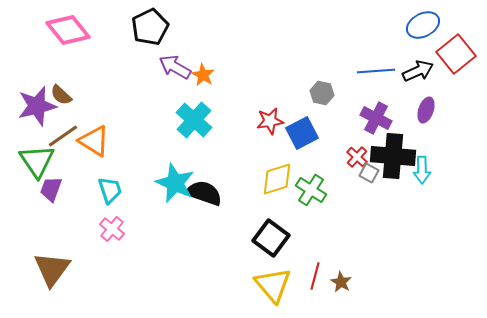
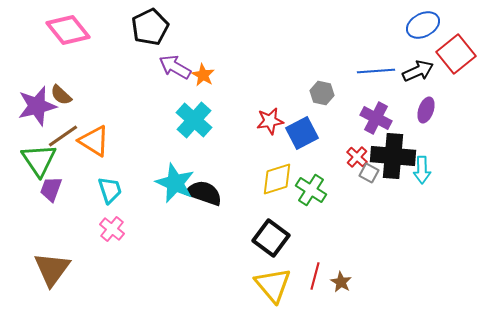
green triangle: moved 2 px right, 1 px up
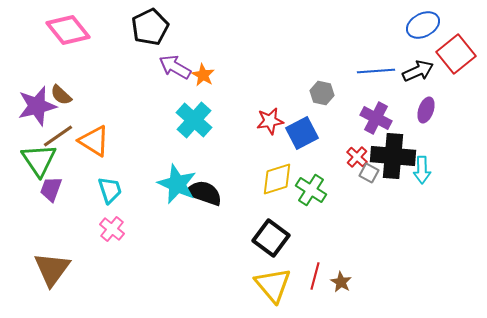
brown line: moved 5 px left
cyan star: moved 2 px right, 1 px down
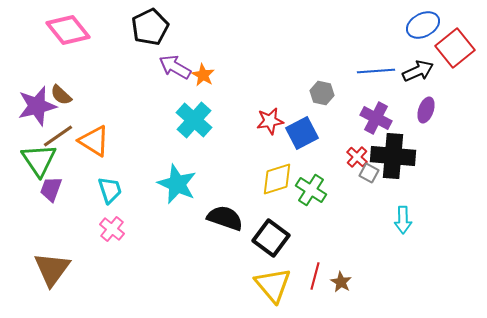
red square: moved 1 px left, 6 px up
cyan arrow: moved 19 px left, 50 px down
black semicircle: moved 21 px right, 25 px down
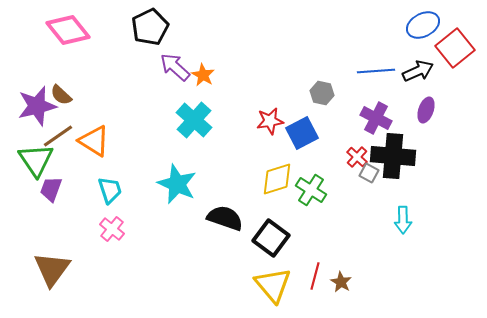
purple arrow: rotated 12 degrees clockwise
green triangle: moved 3 px left
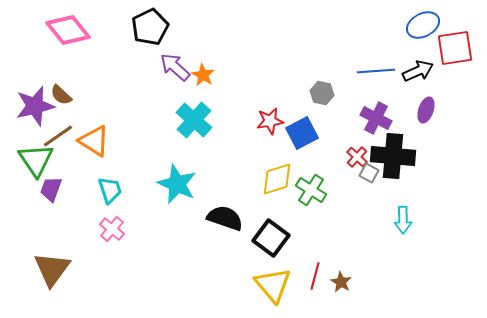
red square: rotated 30 degrees clockwise
purple star: moved 2 px left
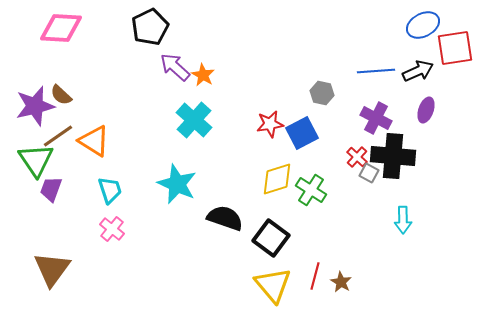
pink diamond: moved 7 px left, 2 px up; rotated 48 degrees counterclockwise
red star: moved 3 px down
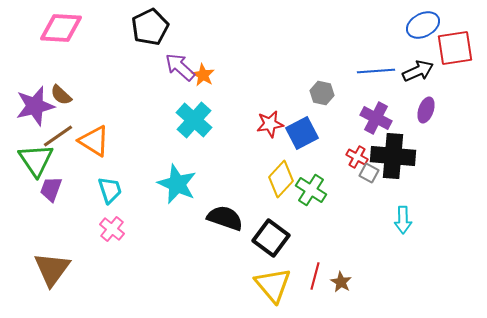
purple arrow: moved 5 px right
red cross: rotated 15 degrees counterclockwise
yellow diamond: moved 4 px right; rotated 30 degrees counterclockwise
